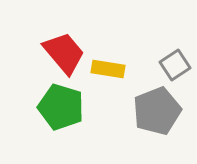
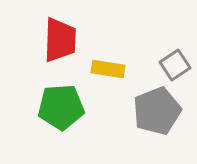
red trapezoid: moved 4 px left, 13 px up; rotated 42 degrees clockwise
green pentagon: rotated 21 degrees counterclockwise
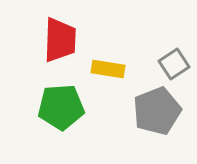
gray square: moved 1 px left, 1 px up
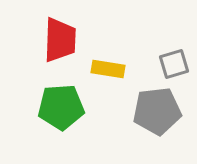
gray square: rotated 16 degrees clockwise
gray pentagon: rotated 15 degrees clockwise
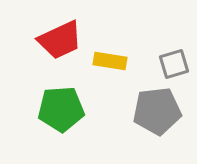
red trapezoid: rotated 63 degrees clockwise
yellow rectangle: moved 2 px right, 8 px up
green pentagon: moved 2 px down
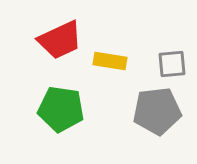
gray square: moved 2 px left; rotated 12 degrees clockwise
green pentagon: rotated 12 degrees clockwise
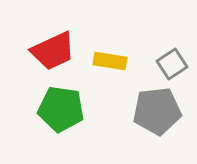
red trapezoid: moved 7 px left, 11 px down
gray square: rotated 28 degrees counterclockwise
